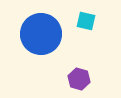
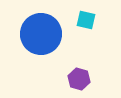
cyan square: moved 1 px up
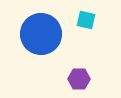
purple hexagon: rotated 15 degrees counterclockwise
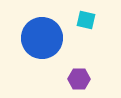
blue circle: moved 1 px right, 4 px down
